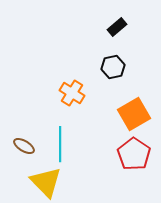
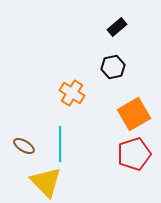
red pentagon: rotated 20 degrees clockwise
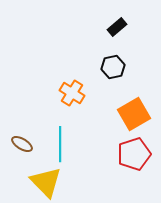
brown ellipse: moved 2 px left, 2 px up
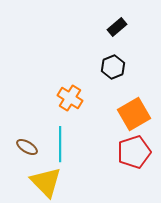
black hexagon: rotated 10 degrees counterclockwise
orange cross: moved 2 px left, 5 px down
brown ellipse: moved 5 px right, 3 px down
red pentagon: moved 2 px up
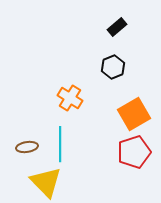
brown ellipse: rotated 40 degrees counterclockwise
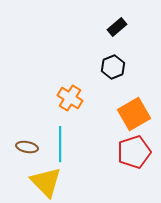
brown ellipse: rotated 20 degrees clockwise
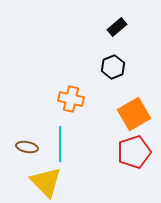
orange cross: moved 1 px right, 1 px down; rotated 20 degrees counterclockwise
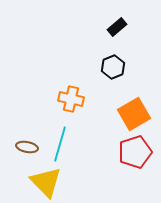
cyan line: rotated 16 degrees clockwise
red pentagon: moved 1 px right
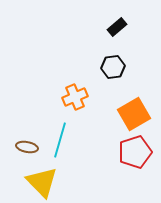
black hexagon: rotated 15 degrees clockwise
orange cross: moved 4 px right, 2 px up; rotated 35 degrees counterclockwise
cyan line: moved 4 px up
yellow triangle: moved 4 px left
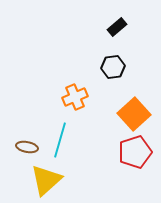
orange square: rotated 12 degrees counterclockwise
yellow triangle: moved 4 px right, 2 px up; rotated 32 degrees clockwise
